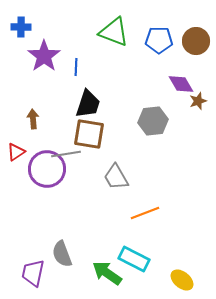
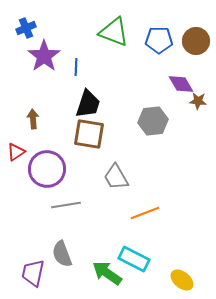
blue cross: moved 5 px right, 1 px down; rotated 24 degrees counterclockwise
brown star: rotated 24 degrees clockwise
gray line: moved 51 px down
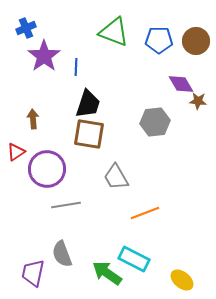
gray hexagon: moved 2 px right, 1 px down
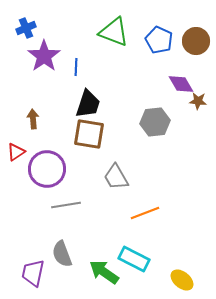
blue pentagon: rotated 24 degrees clockwise
green arrow: moved 3 px left, 1 px up
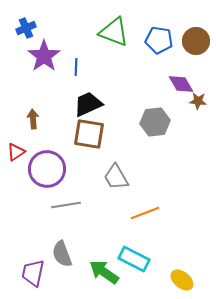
blue pentagon: rotated 16 degrees counterclockwise
black trapezoid: rotated 132 degrees counterclockwise
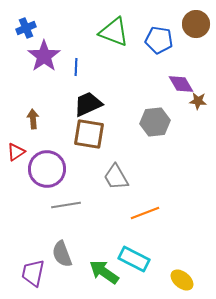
brown circle: moved 17 px up
